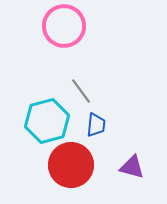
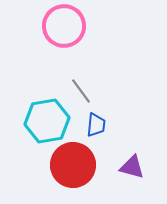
cyan hexagon: rotated 6 degrees clockwise
red circle: moved 2 px right
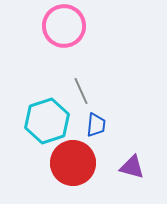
gray line: rotated 12 degrees clockwise
cyan hexagon: rotated 9 degrees counterclockwise
red circle: moved 2 px up
